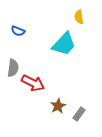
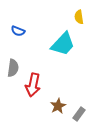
cyan trapezoid: moved 1 px left
red arrow: moved 2 px down; rotated 75 degrees clockwise
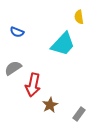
blue semicircle: moved 1 px left, 1 px down
gray semicircle: rotated 132 degrees counterclockwise
brown star: moved 8 px left, 1 px up
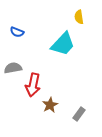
gray semicircle: rotated 24 degrees clockwise
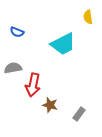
yellow semicircle: moved 9 px right
cyan trapezoid: rotated 20 degrees clockwise
brown star: rotated 28 degrees counterclockwise
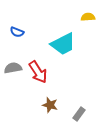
yellow semicircle: rotated 96 degrees clockwise
red arrow: moved 5 px right, 13 px up; rotated 45 degrees counterclockwise
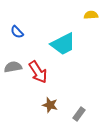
yellow semicircle: moved 3 px right, 2 px up
blue semicircle: rotated 24 degrees clockwise
gray semicircle: moved 1 px up
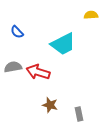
red arrow: rotated 140 degrees clockwise
gray rectangle: rotated 48 degrees counterclockwise
